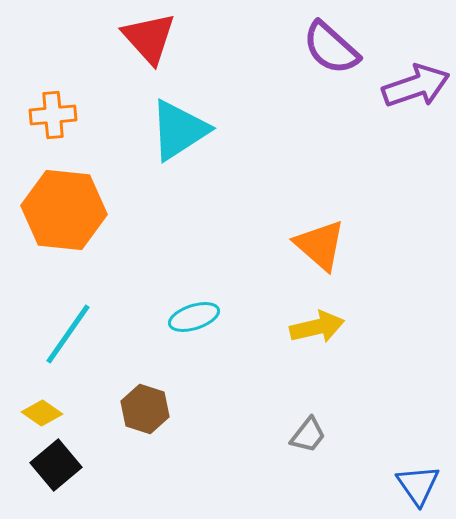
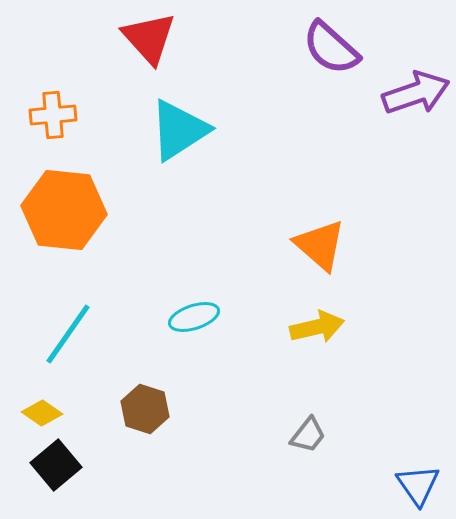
purple arrow: moved 7 px down
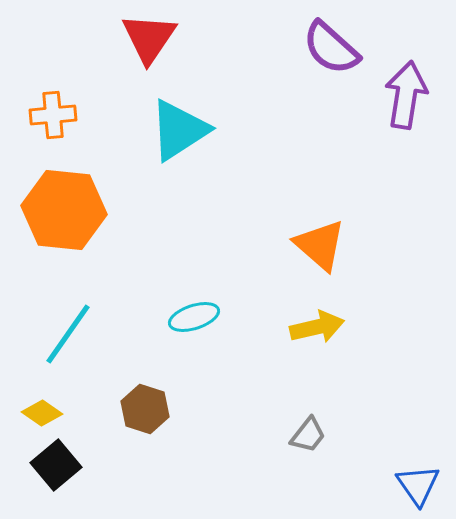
red triangle: rotated 16 degrees clockwise
purple arrow: moved 10 px left, 2 px down; rotated 62 degrees counterclockwise
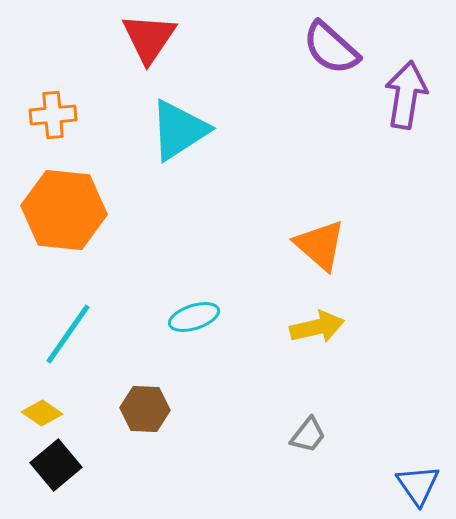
brown hexagon: rotated 15 degrees counterclockwise
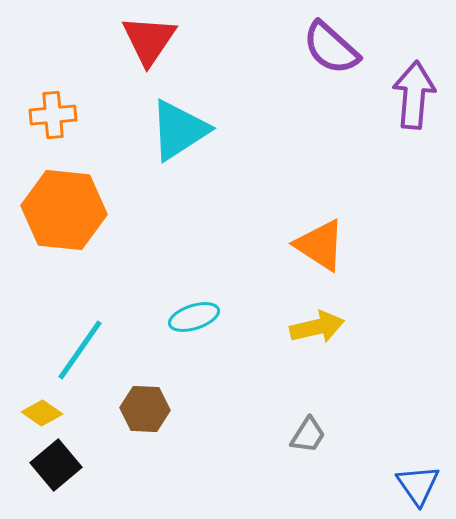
red triangle: moved 2 px down
purple arrow: moved 8 px right; rotated 4 degrees counterclockwise
orange triangle: rotated 8 degrees counterclockwise
cyan line: moved 12 px right, 16 px down
gray trapezoid: rotated 6 degrees counterclockwise
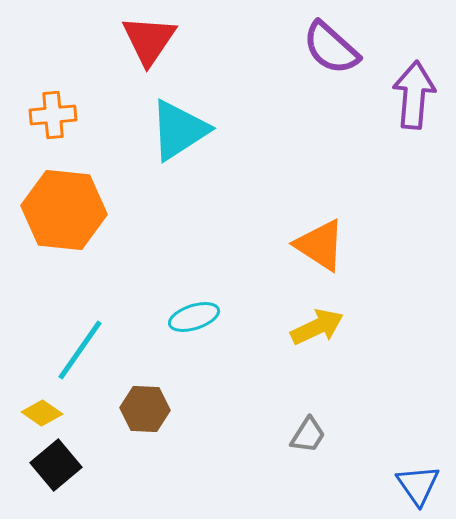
yellow arrow: rotated 12 degrees counterclockwise
